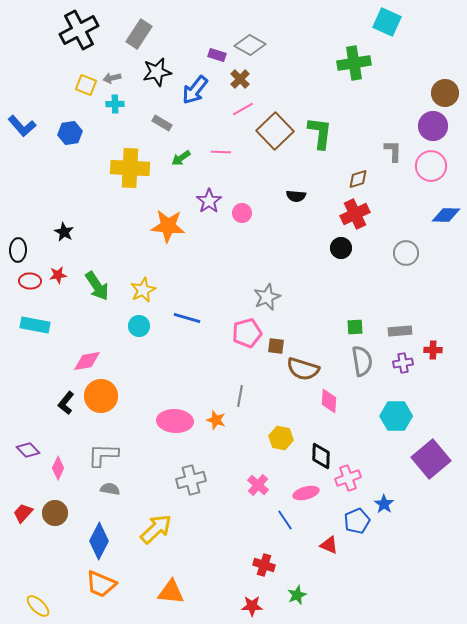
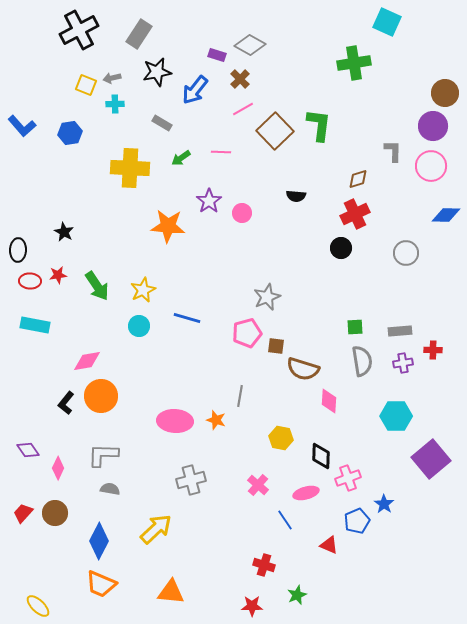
green L-shape at (320, 133): moved 1 px left, 8 px up
purple diamond at (28, 450): rotated 10 degrees clockwise
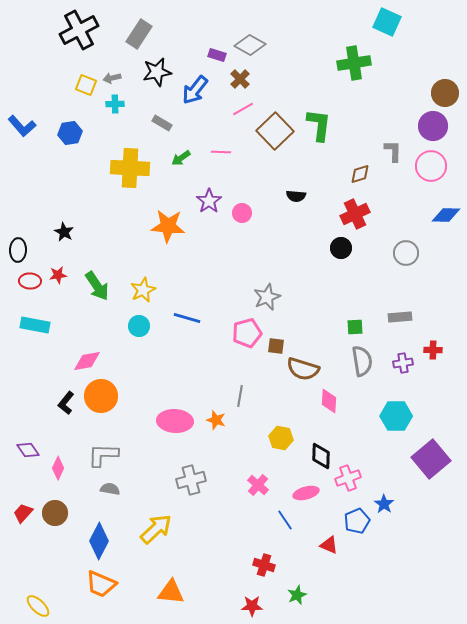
brown diamond at (358, 179): moved 2 px right, 5 px up
gray rectangle at (400, 331): moved 14 px up
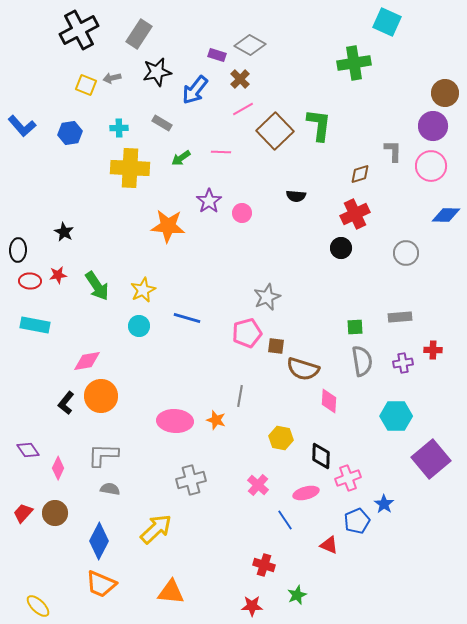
cyan cross at (115, 104): moved 4 px right, 24 px down
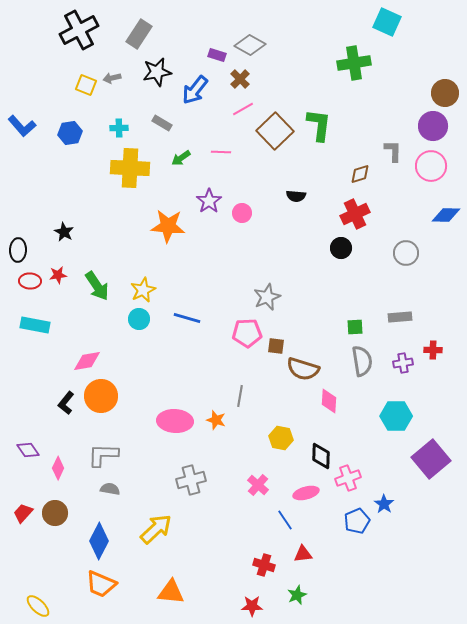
cyan circle at (139, 326): moved 7 px up
pink pentagon at (247, 333): rotated 12 degrees clockwise
red triangle at (329, 545): moved 26 px left, 9 px down; rotated 30 degrees counterclockwise
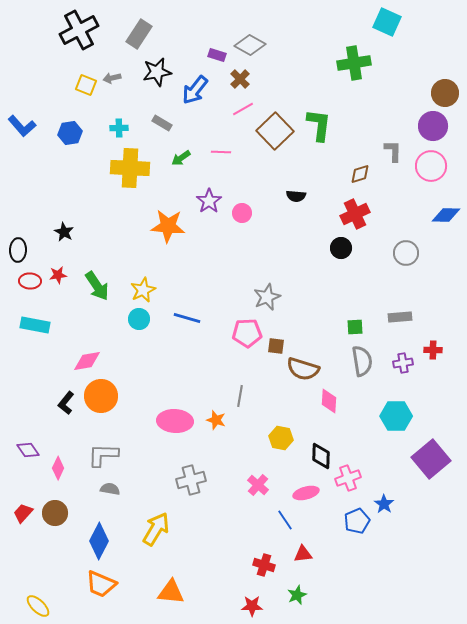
yellow arrow at (156, 529): rotated 16 degrees counterclockwise
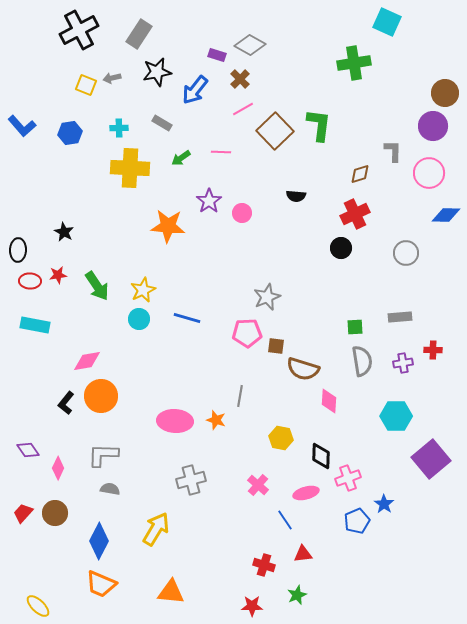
pink circle at (431, 166): moved 2 px left, 7 px down
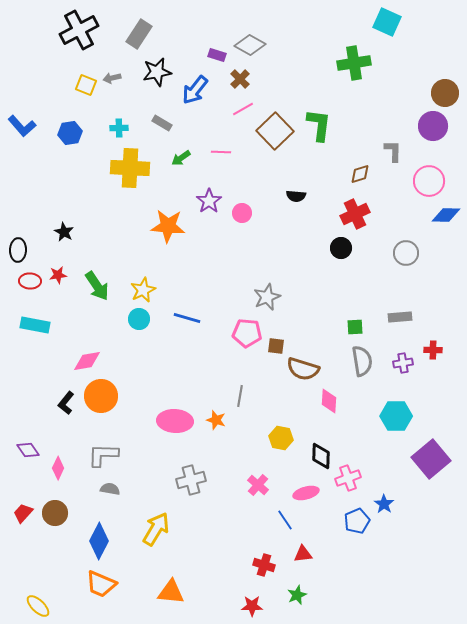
pink circle at (429, 173): moved 8 px down
pink pentagon at (247, 333): rotated 8 degrees clockwise
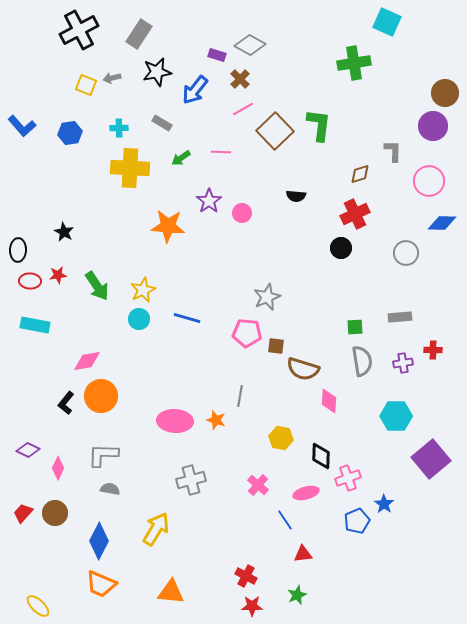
blue diamond at (446, 215): moved 4 px left, 8 px down
purple diamond at (28, 450): rotated 30 degrees counterclockwise
red cross at (264, 565): moved 18 px left, 11 px down; rotated 10 degrees clockwise
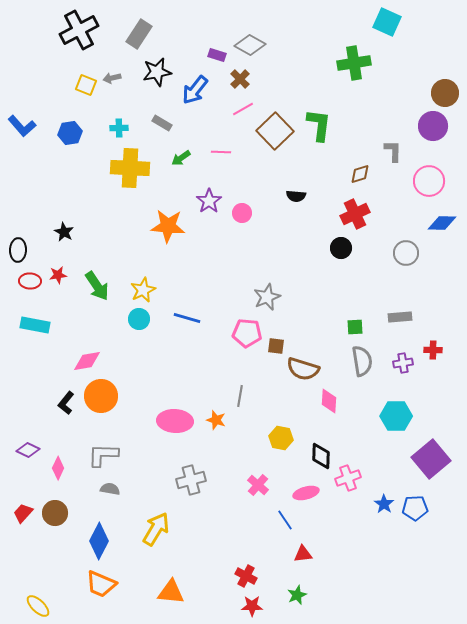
blue pentagon at (357, 521): moved 58 px right, 13 px up; rotated 20 degrees clockwise
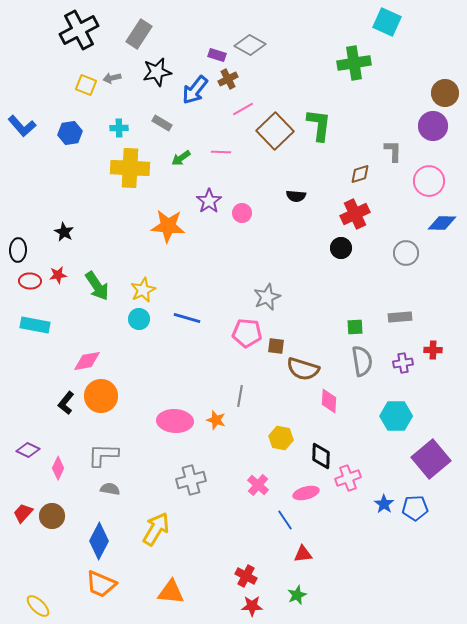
brown cross at (240, 79): moved 12 px left; rotated 18 degrees clockwise
brown circle at (55, 513): moved 3 px left, 3 px down
